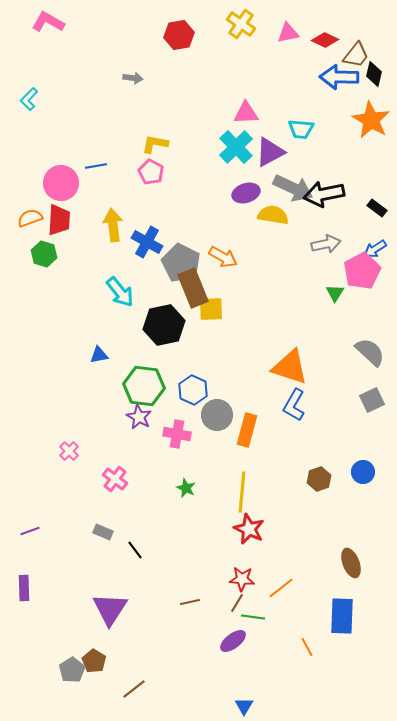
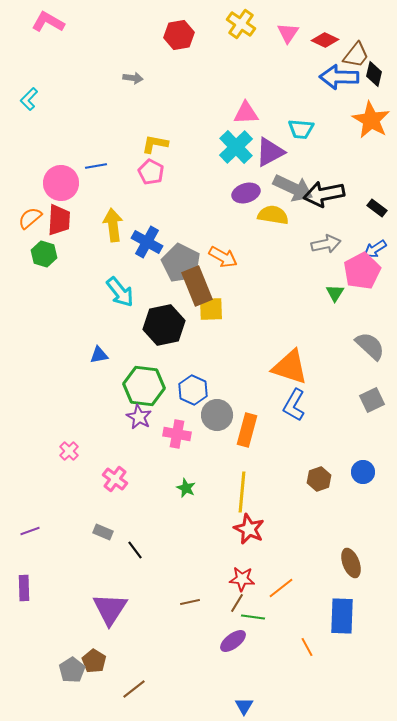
pink triangle at (288, 33): rotated 45 degrees counterclockwise
orange semicircle at (30, 218): rotated 20 degrees counterclockwise
brown rectangle at (193, 288): moved 4 px right, 2 px up
gray semicircle at (370, 352): moved 6 px up
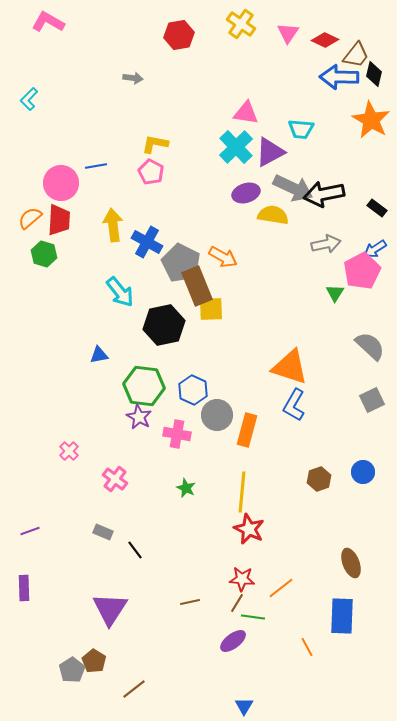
pink triangle at (246, 113): rotated 12 degrees clockwise
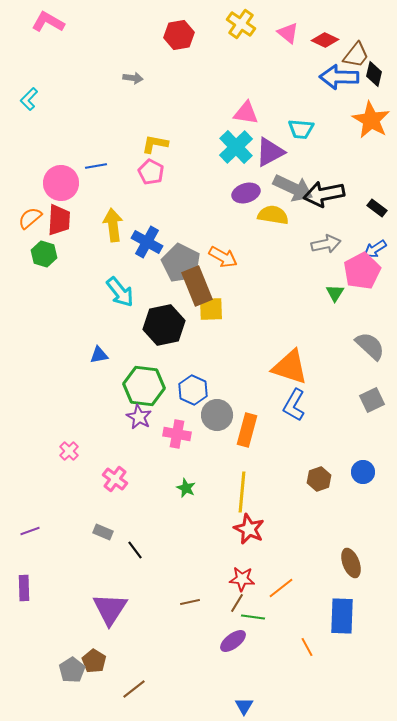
pink triangle at (288, 33): rotated 25 degrees counterclockwise
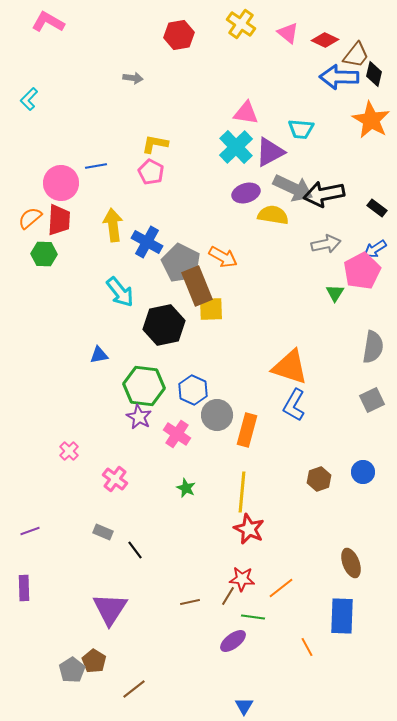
green hexagon at (44, 254): rotated 15 degrees counterclockwise
gray semicircle at (370, 346): moved 3 px right, 1 px down; rotated 56 degrees clockwise
pink cross at (177, 434): rotated 24 degrees clockwise
brown line at (237, 603): moved 9 px left, 7 px up
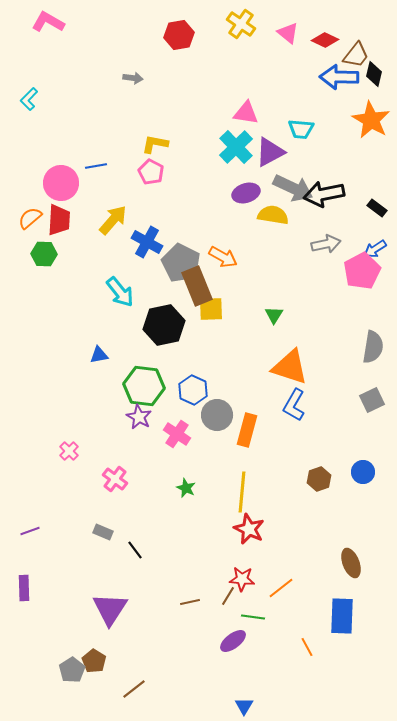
yellow arrow at (113, 225): moved 5 px up; rotated 48 degrees clockwise
green triangle at (335, 293): moved 61 px left, 22 px down
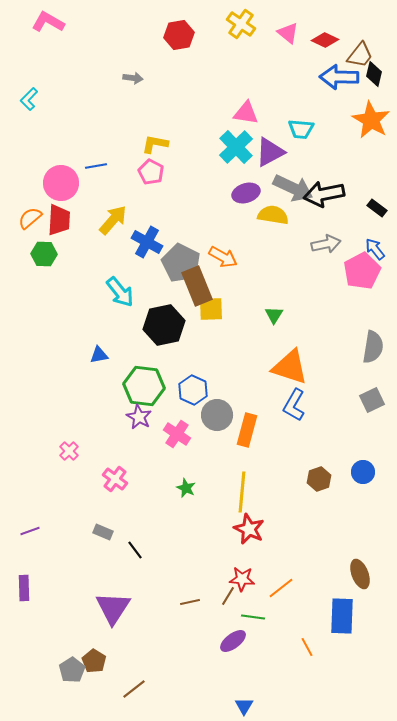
brown trapezoid at (356, 55): moved 4 px right
blue arrow at (375, 249): rotated 85 degrees clockwise
brown ellipse at (351, 563): moved 9 px right, 11 px down
purple triangle at (110, 609): moved 3 px right, 1 px up
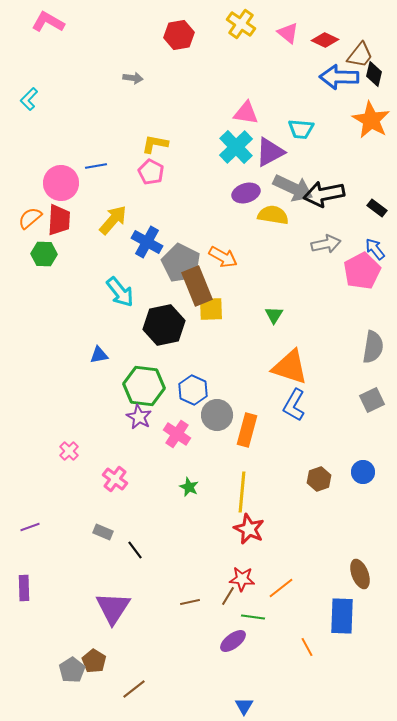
green star at (186, 488): moved 3 px right, 1 px up
purple line at (30, 531): moved 4 px up
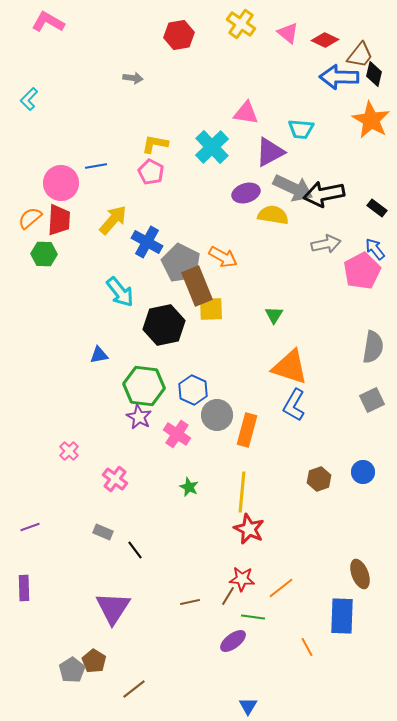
cyan cross at (236, 147): moved 24 px left
blue triangle at (244, 706): moved 4 px right
